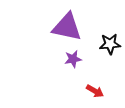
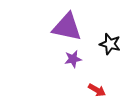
black star: rotated 20 degrees clockwise
red arrow: moved 2 px right, 1 px up
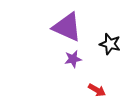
purple triangle: rotated 12 degrees clockwise
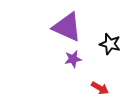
red arrow: moved 3 px right, 2 px up
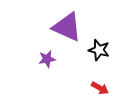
black star: moved 11 px left, 6 px down
purple star: moved 26 px left
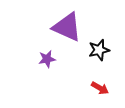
black star: rotated 30 degrees counterclockwise
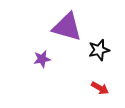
purple triangle: rotated 8 degrees counterclockwise
purple star: moved 5 px left
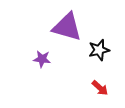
purple star: rotated 18 degrees clockwise
red arrow: rotated 12 degrees clockwise
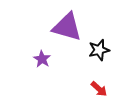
purple star: rotated 24 degrees clockwise
red arrow: moved 1 px left, 1 px down
